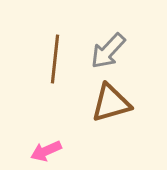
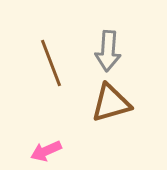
gray arrow: rotated 39 degrees counterclockwise
brown line: moved 4 px left, 4 px down; rotated 27 degrees counterclockwise
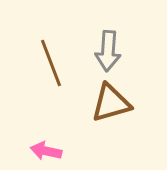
pink arrow: rotated 36 degrees clockwise
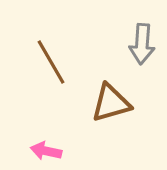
gray arrow: moved 34 px right, 7 px up
brown line: moved 1 px up; rotated 9 degrees counterclockwise
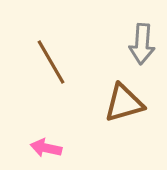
brown triangle: moved 13 px right
pink arrow: moved 3 px up
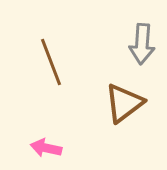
brown line: rotated 9 degrees clockwise
brown triangle: rotated 21 degrees counterclockwise
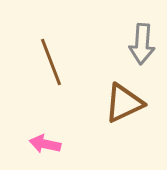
brown triangle: rotated 12 degrees clockwise
pink arrow: moved 1 px left, 4 px up
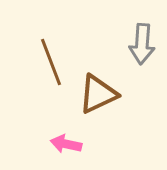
brown triangle: moved 26 px left, 9 px up
pink arrow: moved 21 px right
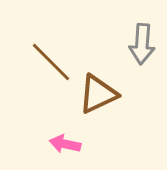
brown line: rotated 24 degrees counterclockwise
pink arrow: moved 1 px left
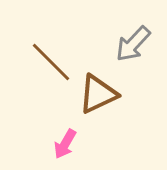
gray arrow: moved 9 px left; rotated 39 degrees clockwise
pink arrow: rotated 72 degrees counterclockwise
